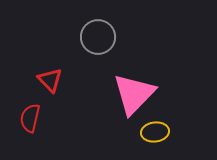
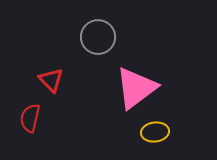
red triangle: moved 1 px right
pink triangle: moved 2 px right, 6 px up; rotated 9 degrees clockwise
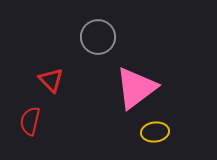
red semicircle: moved 3 px down
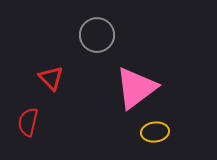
gray circle: moved 1 px left, 2 px up
red triangle: moved 2 px up
red semicircle: moved 2 px left, 1 px down
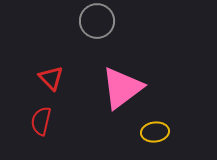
gray circle: moved 14 px up
pink triangle: moved 14 px left
red semicircle: moved 13 px right, 1 px up
